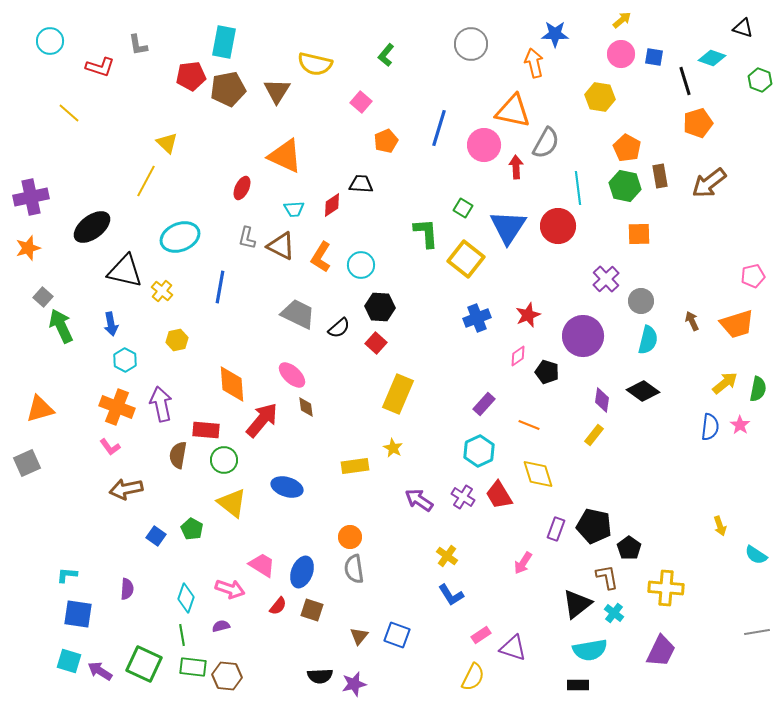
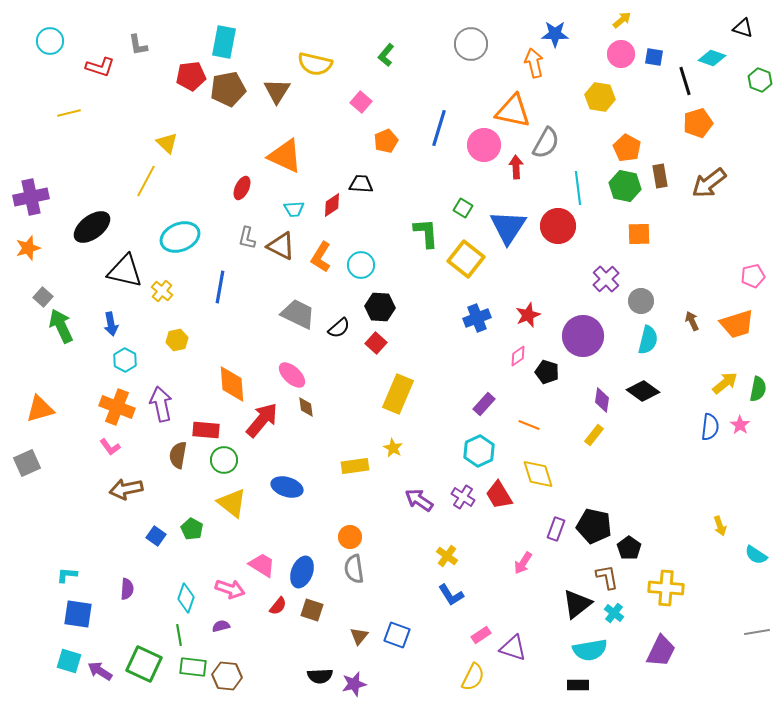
yellow line at (69, 113): rotated 55 degrees counterclockwise
green line at (182, 635): moved 3 px left
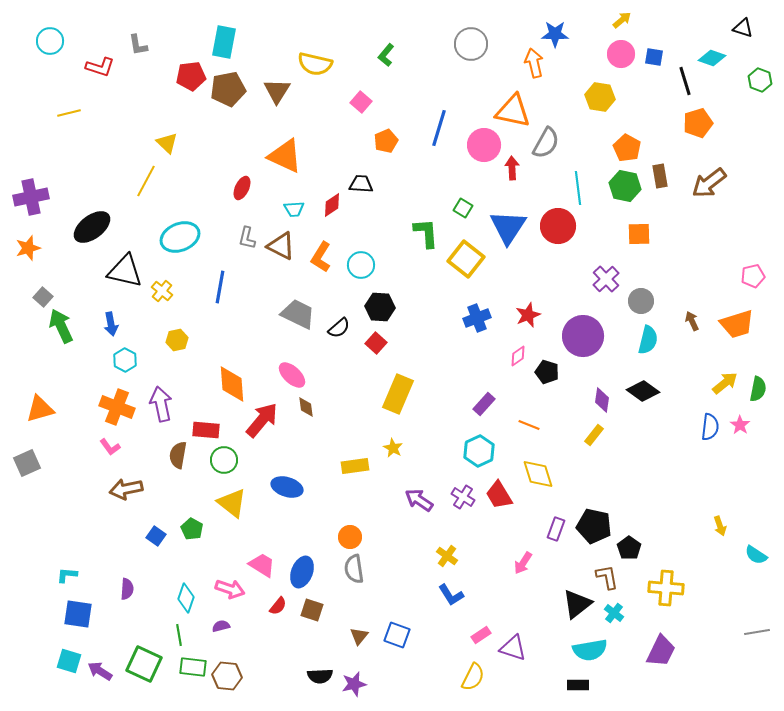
red arrow at (516, 167): moved 4 px left, 1 px down
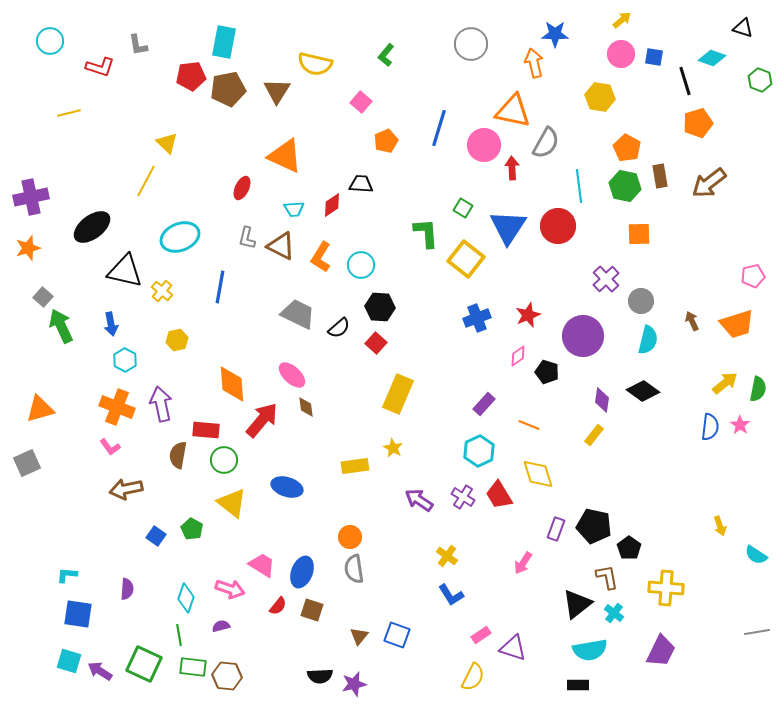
cyan line at (578, 188): moved 1 px right, 2 px up
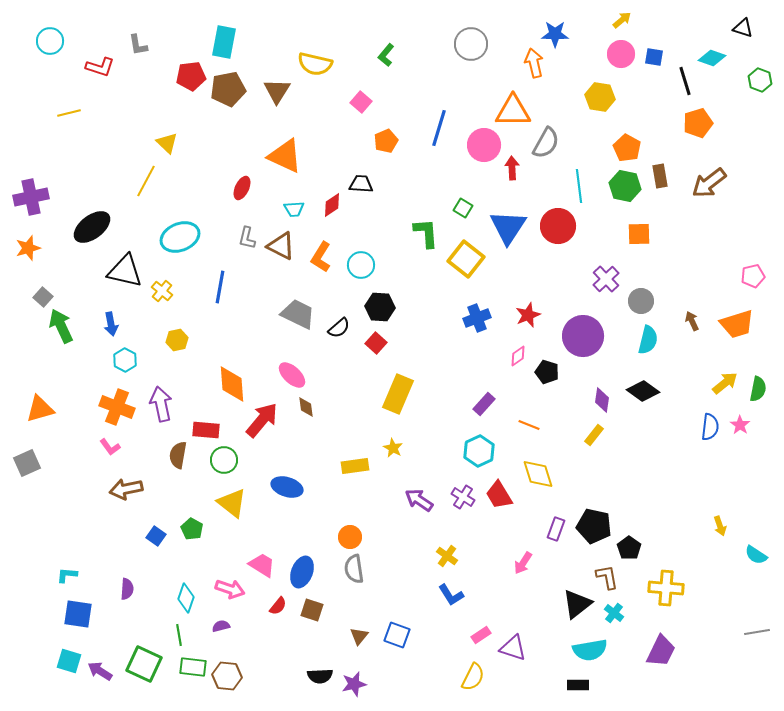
orange triangle at (513, 111): rotated 12 degrees counterclockwise
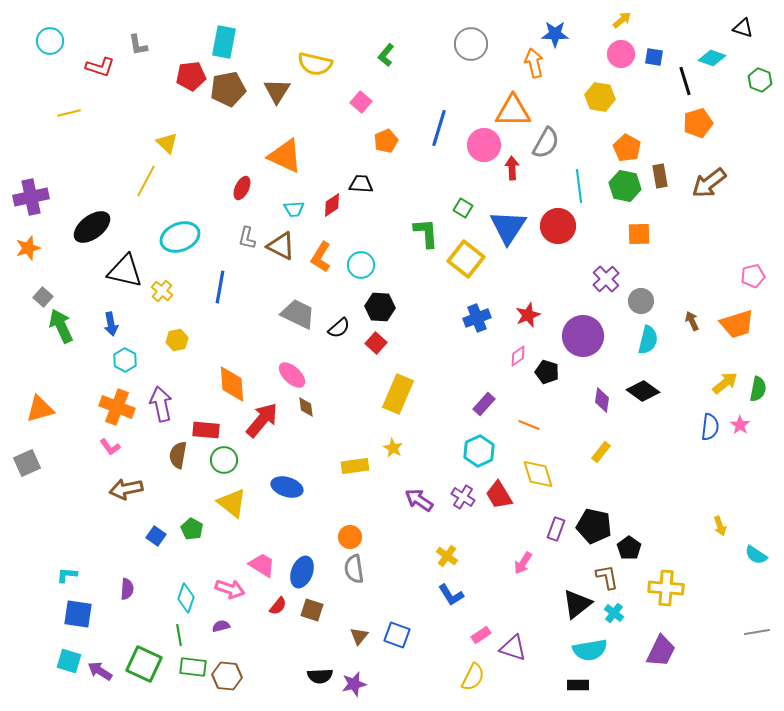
yellow rectangle at (594, 435): moved 7 px right, 17 px down
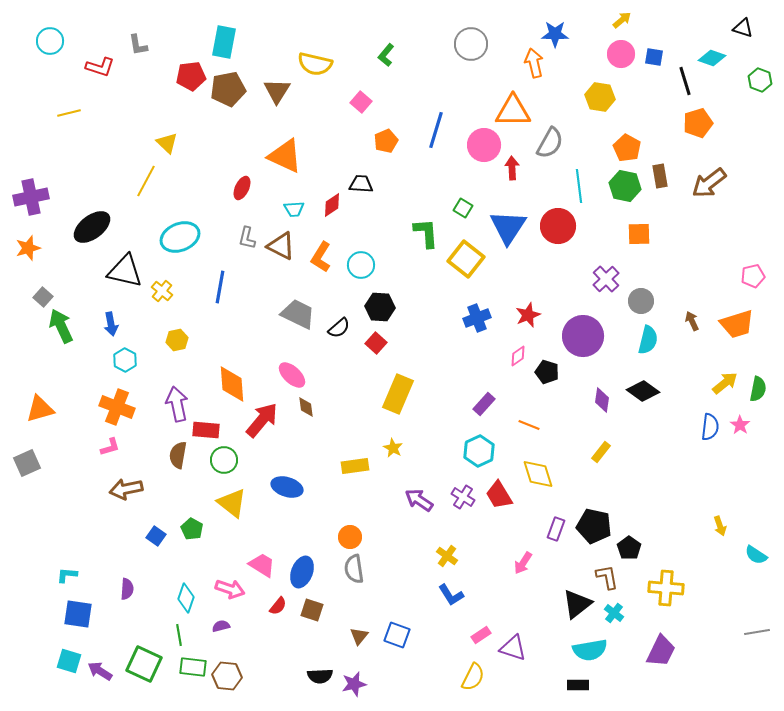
blue line at (439, 128): moved 3 px left, 2 px down
gray semicircle at (546, 143): moved 4 px right
purple arrow at (161, 404): moved 16 px right
pink L-shape at (110, 447): rotated 70 degrees counterclockwise
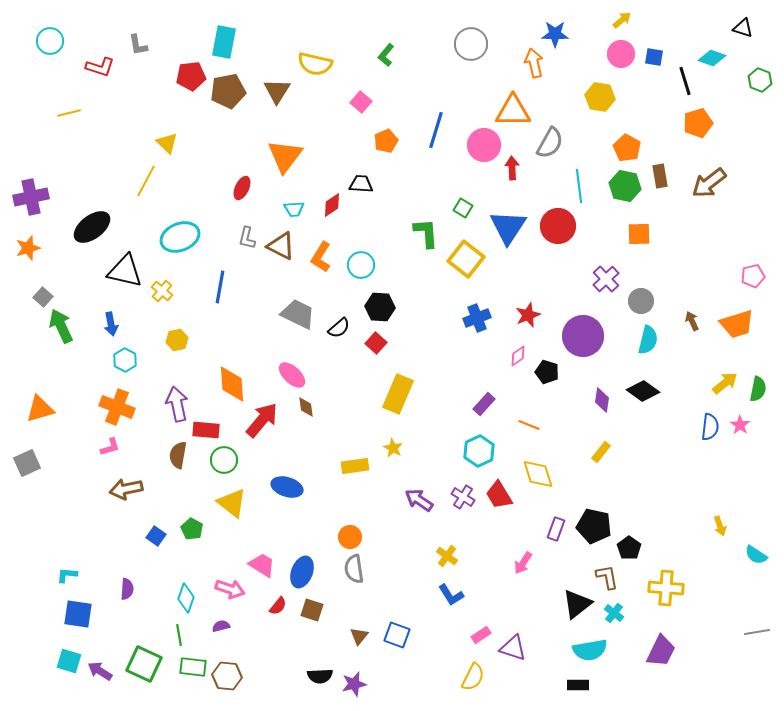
brown pentagon at (228, 89): moved 2 px down
orange triangle at (285, 156): rotated 42 degrees clockwise
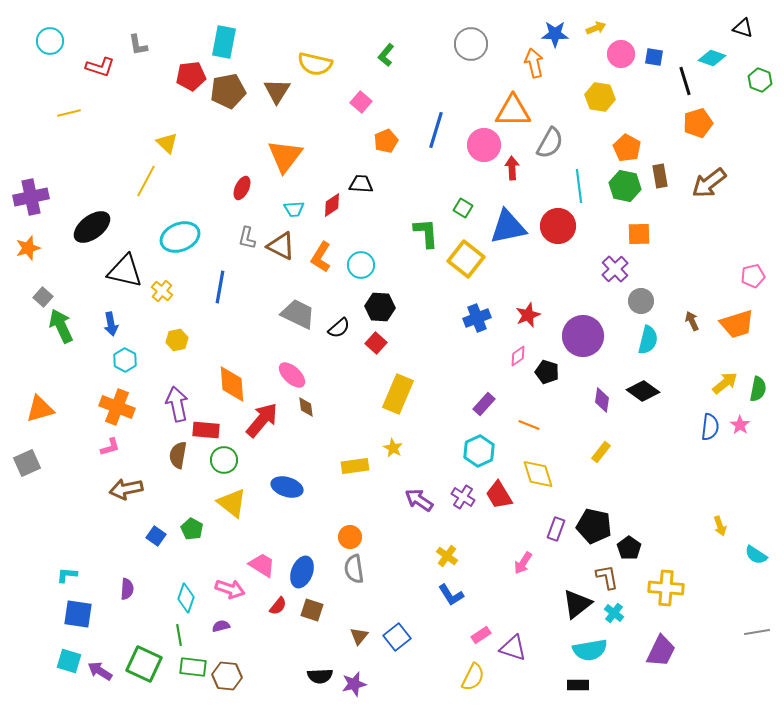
yellow arrow at (622, 20): moved 26 px left, 8 px down; rotated 18 degrees clockwise
blue triangle at (508, 227): rotated 45 degrees clockwise
purple cross at (606, 279): moved 9 px right, 10 px up
blue square at (397, 635): moved 2 px down; rotated 32 degrees clockwise
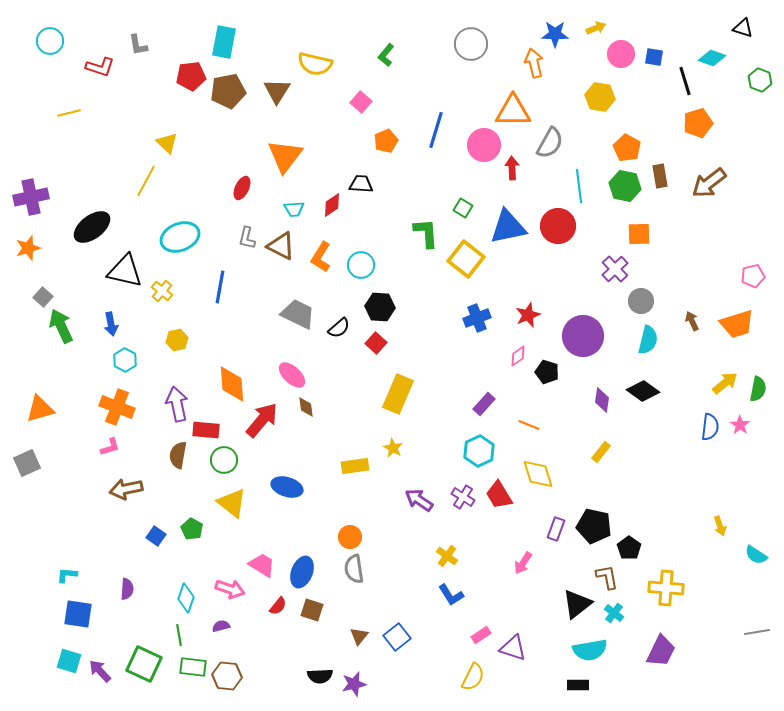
purple arrow at (100, 671): rotated 15 degrees clockwise
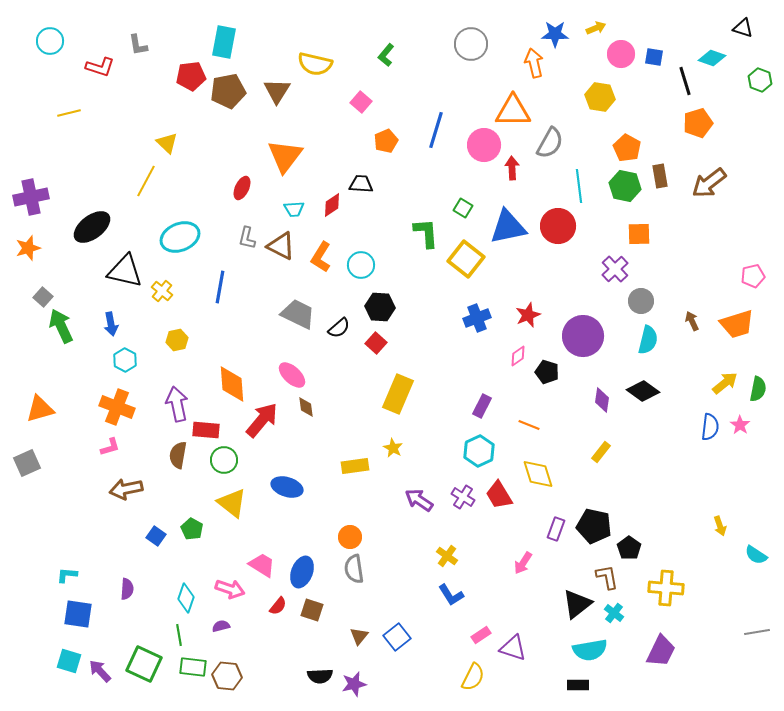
purple rectangle at (484, 404): moved 2 px left, 2 px down; rotated 15 degrees counterclockwise
